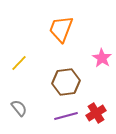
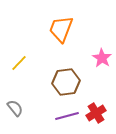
gray semicircle: moved 4 px left
purple line: moved 1 px right
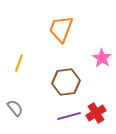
yellow line: rotated 24 degrees counterclockwise
purple line: moved 2 px right
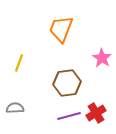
brown hexagon: moved 1 px right, 1 px down
gray semicircle: rotated 54 degrees counterclockwise
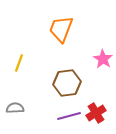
pink star: moved 1 px right, 1 px down
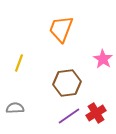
purple line: rotated 20 degrees counterclockwise
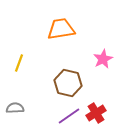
orange trapezoid: rotated 60 degrees clockwise
pink star: rotated 12 degrees clockwise
brown hexagon: moved 1 px right; rotated 20 degrees clockwise
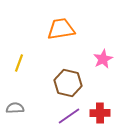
red cross: moved 4 px right; rotated 30 degrees clockwise
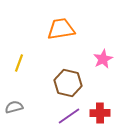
gray semicircle: moved 1 px left, 1 px up; rotated 12 degrees counterclockwise
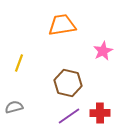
orange trapezoid: moved 1 px right, 4 px up
pink star: moved 8 px up
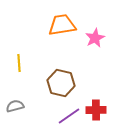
pink star: moved 8 px left, 13 px up
yellow line: rotated 24 degrees counterclockwise
brown hexagon: moved 7 px left
gray semicircle: moved 1 px right, 1 px up
red cross: moved 4 px left, 3 px up
